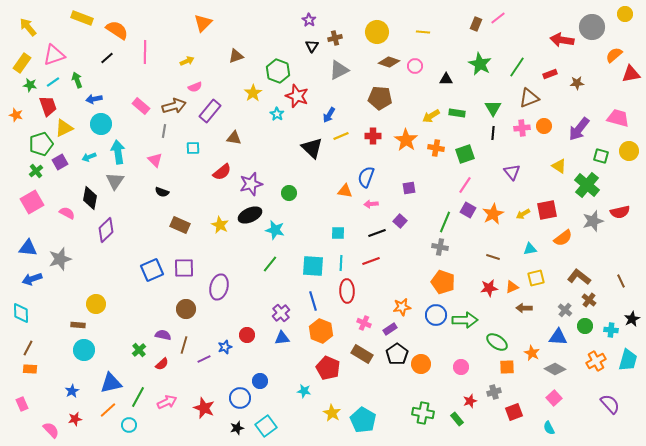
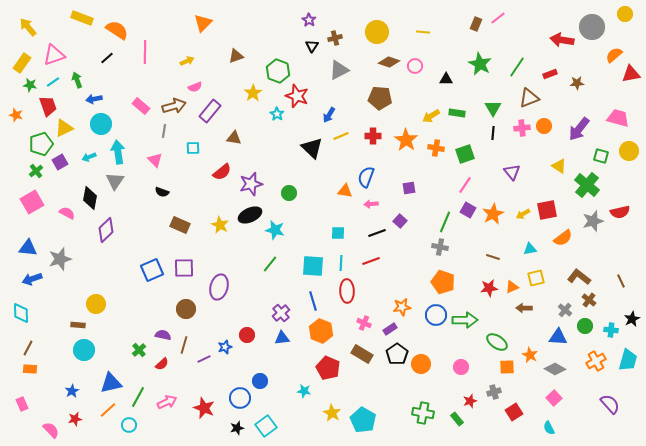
orange star at (532, 353): moved 2 px left, 2 px down
red square at (514, 412): rotated 12 degrees counterclockwise
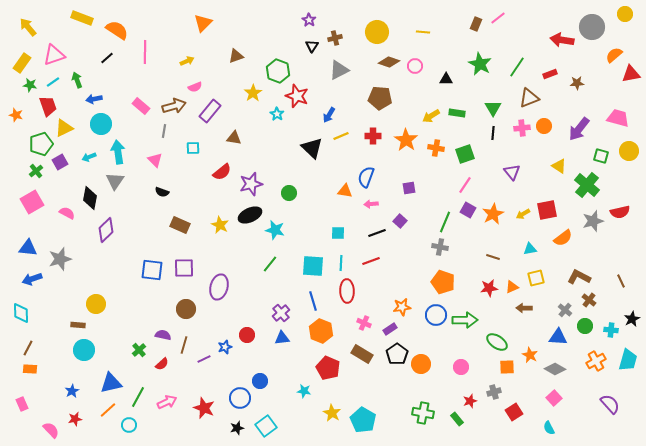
blue square at (152, 270): rotated 30 degrees clockwise
brown L-shape at (579, 277): rotated 10 degrees counterclockwise
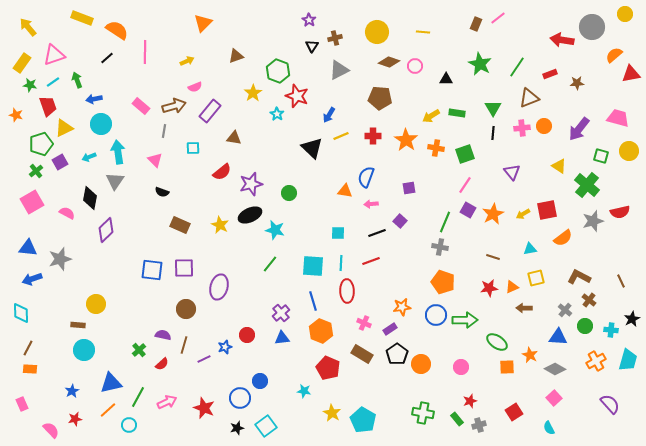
gray cross at (494, 392): moved 15 px left, 33 px down
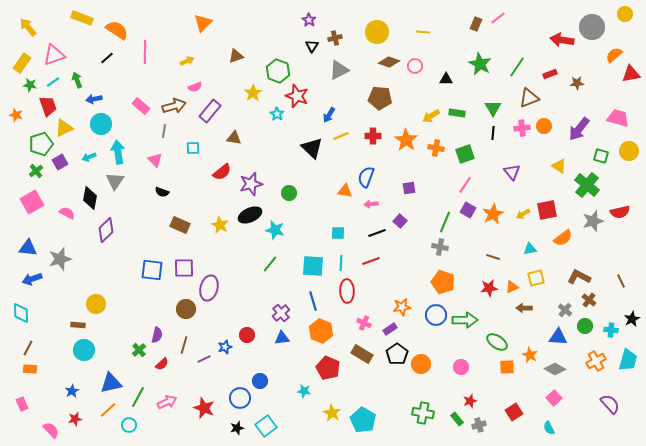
purple ellipse at (219, 287): moved 10 px left, 1 px down
purple semicircle at (163, 335): moved 6 px left; rotated 91 degrees clockwise
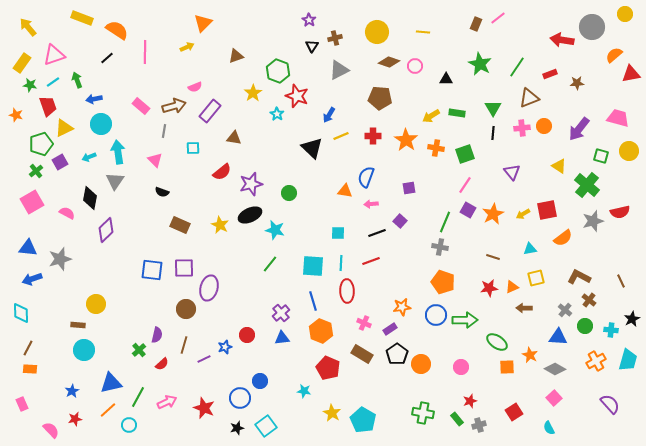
yellow arrow at (187, 61): moved 14 px up
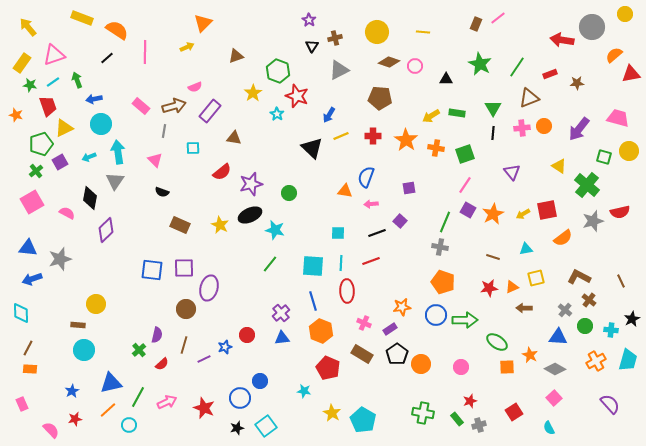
green square at (601, 156): moved 3 px right, 1 px down
cyan triangle at (530, 249): moved 4 px left
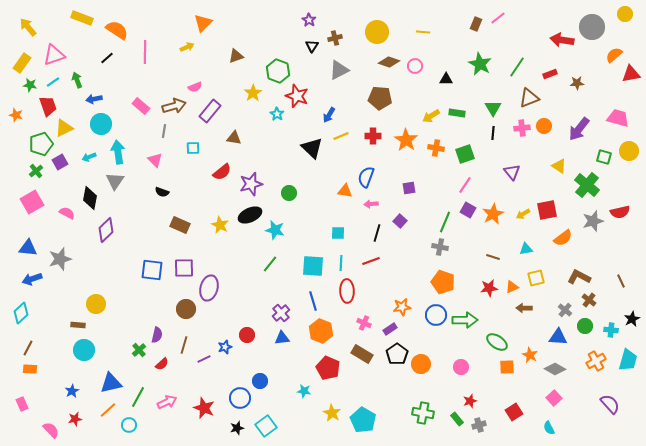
black line at (377, 233): rotated 54 degrees counterclockwise
cyan diamond at (21, 313): rotated 50 degrees clockwise
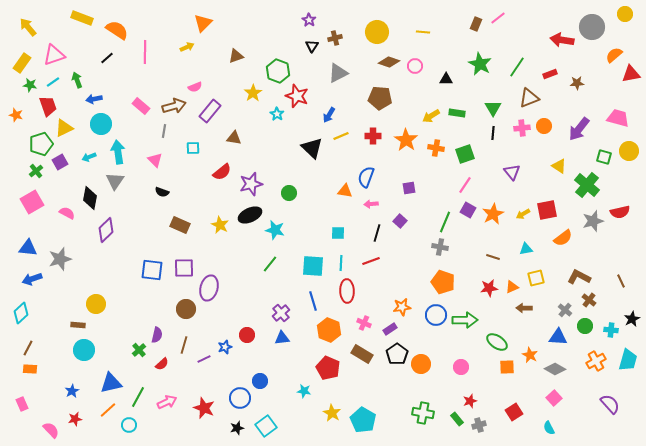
gray triangle at (339, 70): moved 1 px left, 3 px down
orange hexagon at (321, 331): moved 8 px right, 1 px up
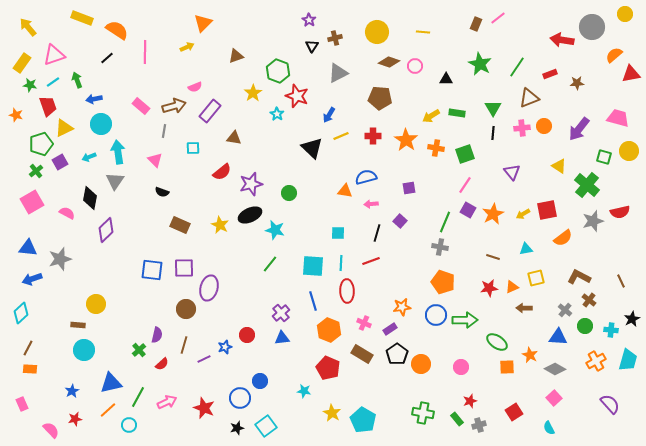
blue semicircle at (366, 177): rotated 55 degrees clockwise
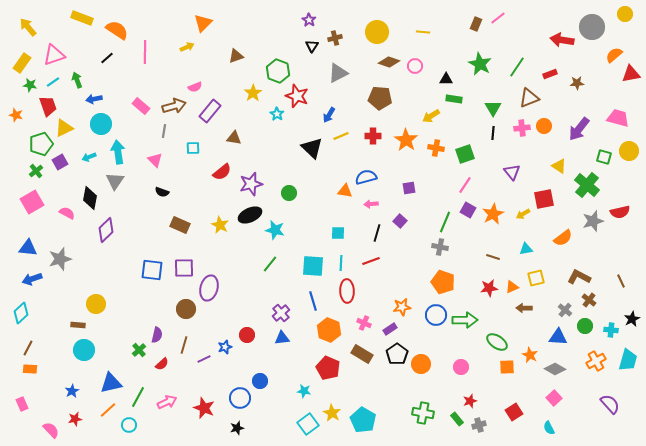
green rectangle at (457, 113): moved 3 px left, 14 px up
red square at (547, 210): moved 3 px left, 11 px up
cyan square at (266, 426): moved 42 px right, 2 px up
